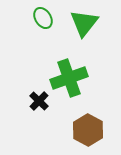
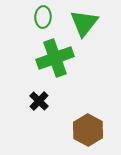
green ellipse: moved 1 px up; rotated 35 degrees clockwise
green cross: moved 14 px left, 20 px up
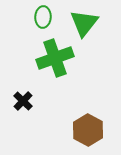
black cross: moved 16 px left
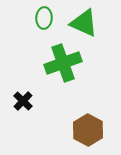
green ellipse: moved 1 px right, 1 px down
green triangle: rotated 44 degrees counterclockwise
green cross: moved 8 px right, 5 px down
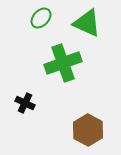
green ellipse: moved 3 px left; rotated 40 degrees clockwise
green triangle: moved 3 px right
black cross: moved 2 px right, 2 px down; rotated 18 degrees counterclockwise
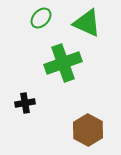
black cross: rotated 36 degrees counterclockwise
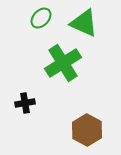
green triangle: moved 3 px left
green cross: rotated 12 degrees counterclockwise
brown hexagon: moved 1 px left
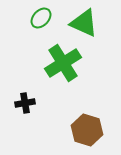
brown hexagon: rotated 12 degrees counterclockwise
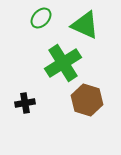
green triangle: moved 1 px right, 2 px down
brown hexagon: moved 30 px up
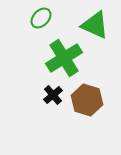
green triangle: moved 10 px right
green cross: moved 1 px right, 5 px up
black cross: moved 28 px right, 8 px up; rotated 30 degrees counterclockwise
